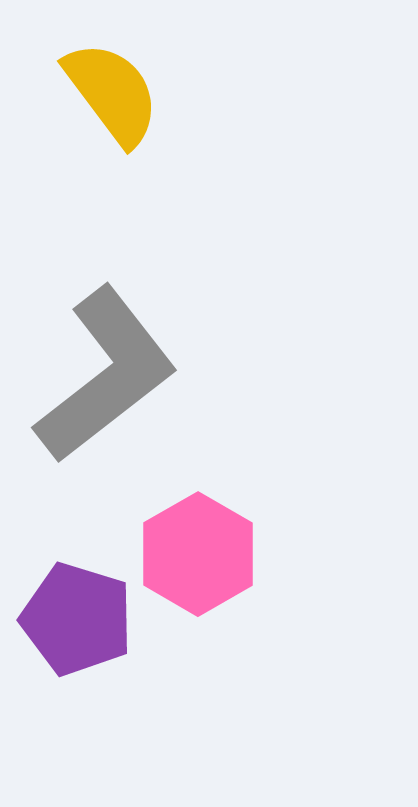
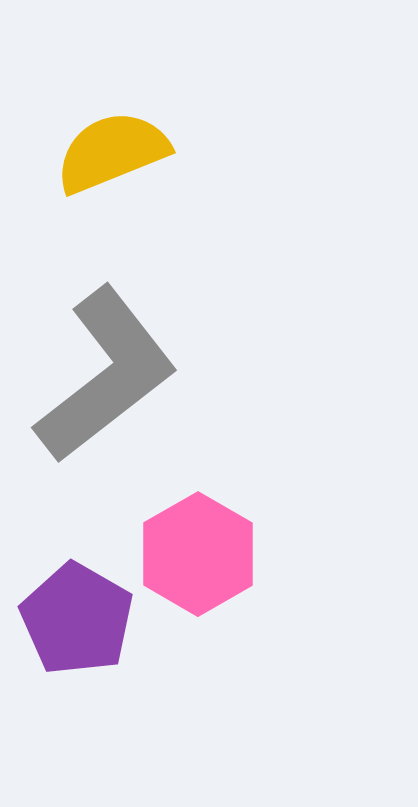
yellow semicircle: moved 59 px down; rotated 75 degrees counterclockwise
purple pentagon: rotated 13 degrees clockwise
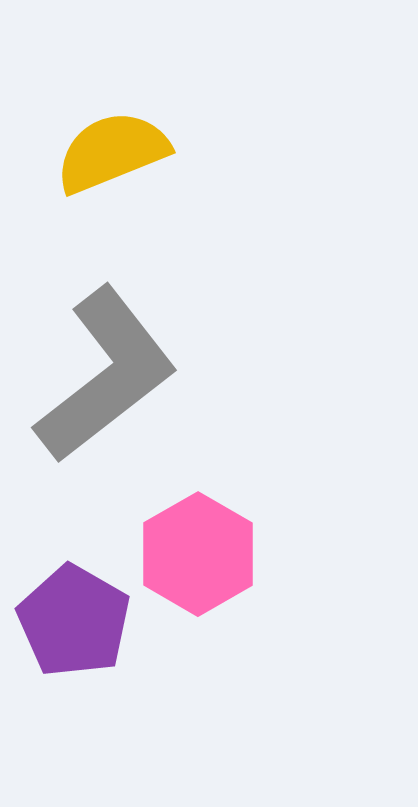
purple pentagon: moved 3 px left, 2 px down
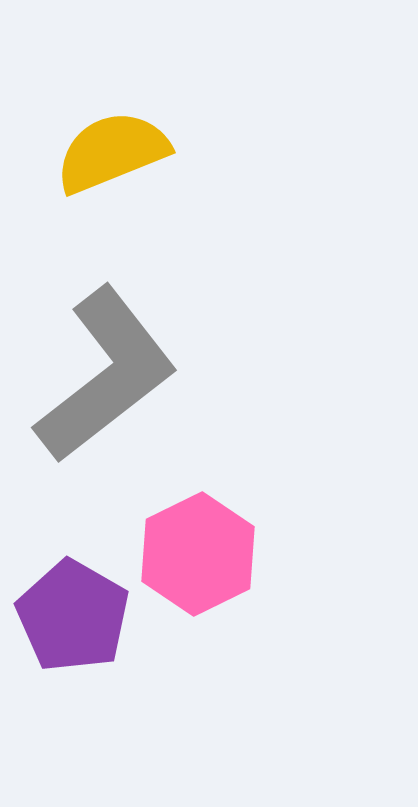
pink hexagon: rotated 4 degrees clockwise
purple pentagon: moved 1 px left, 5 px up
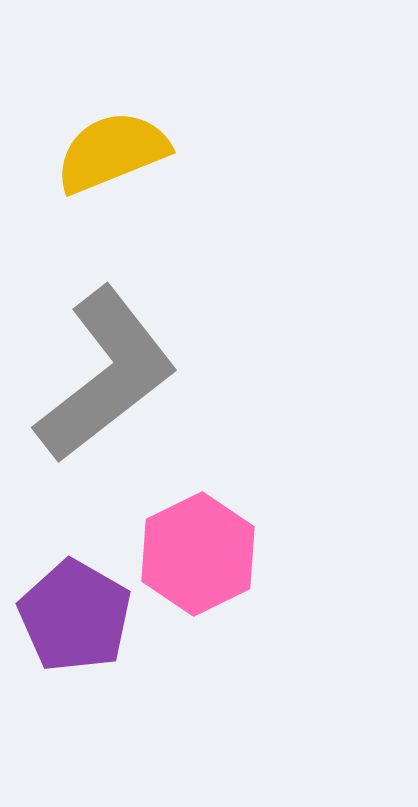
purple pentagon: moved 2 px right
